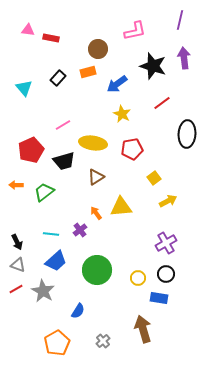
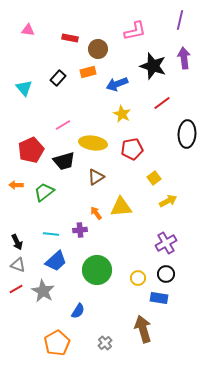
red rectangle at (51, 38): moved 19 px right
blue arrow at (117, 84): rotated 15 degrees clockwise
purple cross at (80, 230): rotated 32 degrees clockwise
gray cross at (103, 341): moved 2 px right, 2 px down
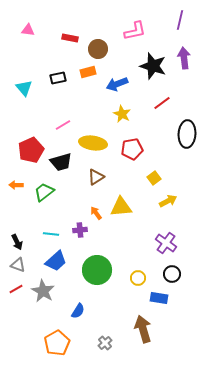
black rectangle at (58, 78): rotated 35 degrees clockwise
black trapezoid at (64, 161): moved 3 px left, 1 px down
purple cross at (166, 243): rotated 25 degrees counterclockwise
black circle at (166, 274): moved 6 px right
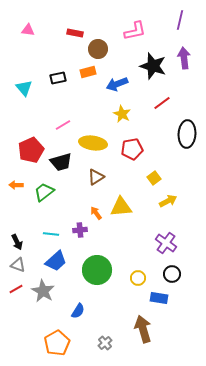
red rectangle at (70, 38): moved 5 px right, 5 px up
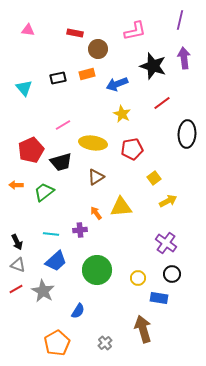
orange rectangle at (88, 72): moved 1 px left, 2 px down
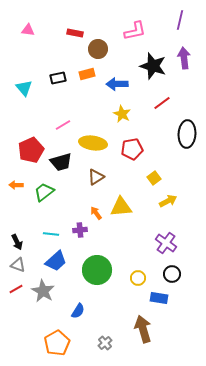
blue arrow at (117, 84): rotated 20 degrees clockwise
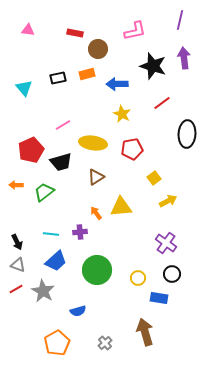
purple cross at (80, 230): moved 2 px down
blue semicircle at (78, 311): rotated 42 degrees clockwise
brown arrow at (143, 329): moved 2 px right, 3 px down
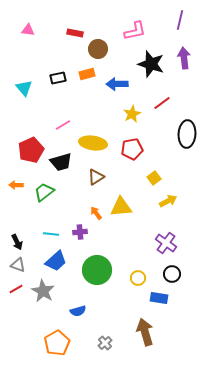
black star at (153, 66): moved 2 px left, 2 px up
yellow star at (122, 114): moved 10 px right; rotated 18 degrees clockwise
